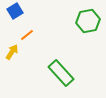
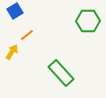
green hexagon: rotated 10 degrees clockwise
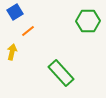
blue square: moved 1 px down
orange line: moved 1 px right, 4 px up
yellow arrow: rotated 21 degrees counterclockwise
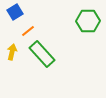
green rectangle: moved 19 px left, 19 px up
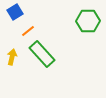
yellow arrow: moved 5 px down
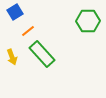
yellow arrow: rotated 147 degrees clockwise
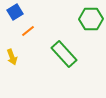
green hexagon: moved 3 px right, 2 px up
green rectangle: moved 22 px right
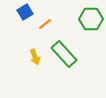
blue square: moved 10 px right
orange line: moved 17 px right, 7 px up
yellow arrow: moved 23 px right
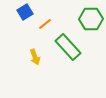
green rectangle: moved 4 px right, 7 px up
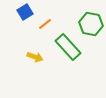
green hexagon: moved 5 px down; rotated 10 degrees clockwise
yellow arrow: rotated 49 degrees counterclockwise
